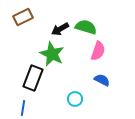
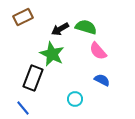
pink semicircle: rotated 120 degrees clockwise
blue line: rotated 49 degrees counterclockwise
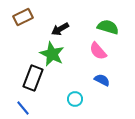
green semicircle: moved 22 px right
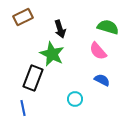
black arrow: rotated 78 degrees counterclockwise
blue line: rotated 28 degrees clockwise
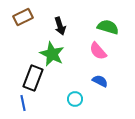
black arrow: moved 3 px up
blue semicircle: moved 2 px left, 1 px down
blue line: moved 5 px up
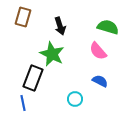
brown rectangle: rotated 48 degrees counterclockwise
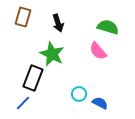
black arrow: moved 2 px left, 3 px up
blue semicircle: moved 22 px down
cyan circle: moved 4 px right, 5 px up
blue line: rotated 56 degrees clockwise
